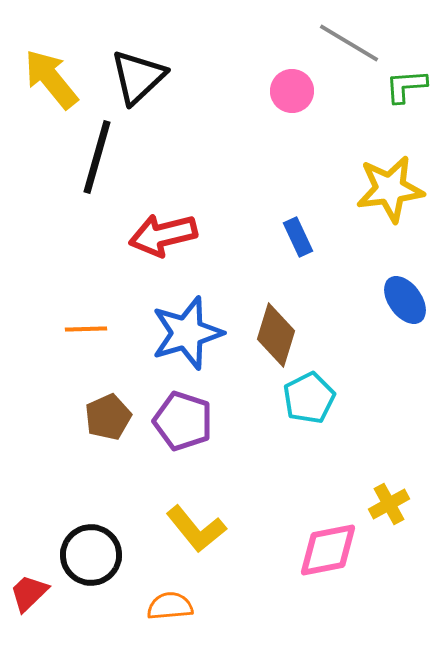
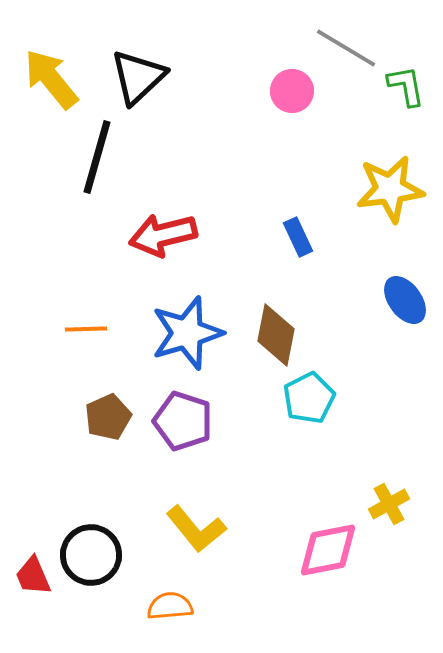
gray line: moved 3 px left, 5 px down
green L-shape: rotated 84 degrees clockwise
brown diamond: rotated 6 degrees counterclockwise
red trapezoid: moved 4 px right, 17 px up; rotated 69 degrees counterclockwise
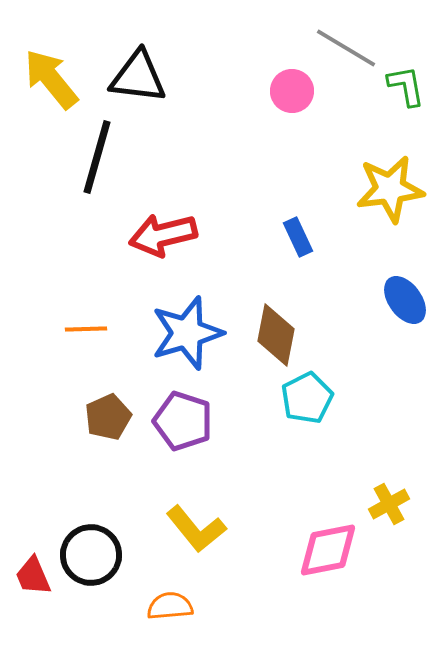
black triangle: rotated 50 degrees clockwise
cyan pentagon: moved 2 px left
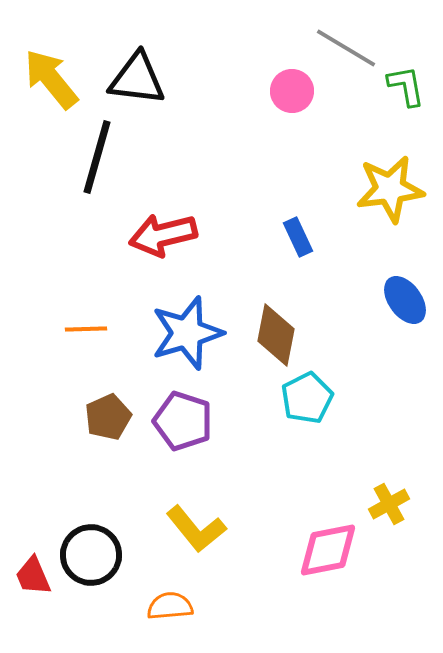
black triangle: moved 1 px left, 2 px down
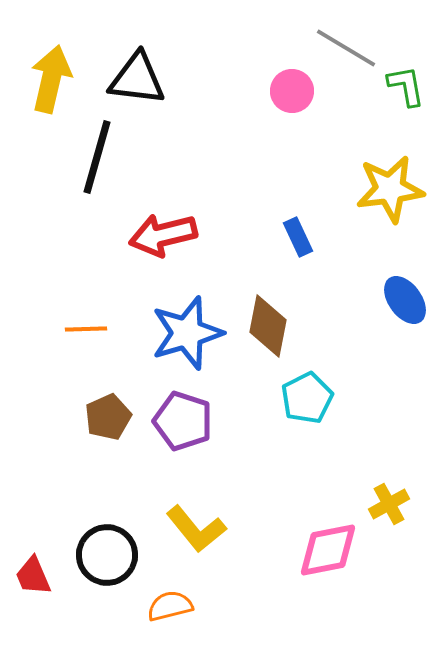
yellow arrow: rotated 52 degrees clockwise
brown diamond: moved 8 px left, 9 px up
black circle: moved 16 px right
orange semicircle: rotated 9 degrees counterclockwise
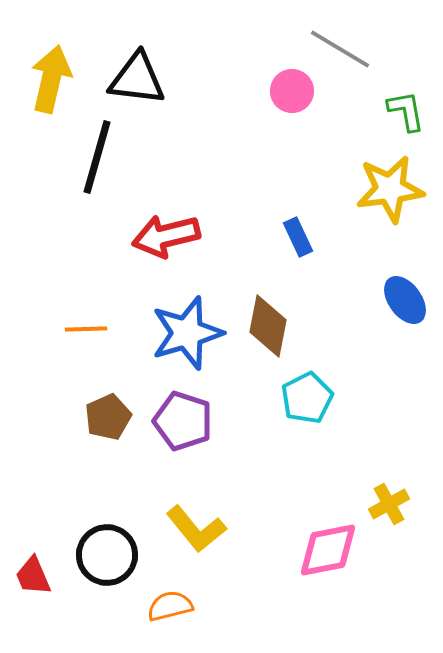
gray line: moved 6 px left, 1 px down
green L-shape: moved 25 px down
red arrow: moved 3 px right, 1 px down
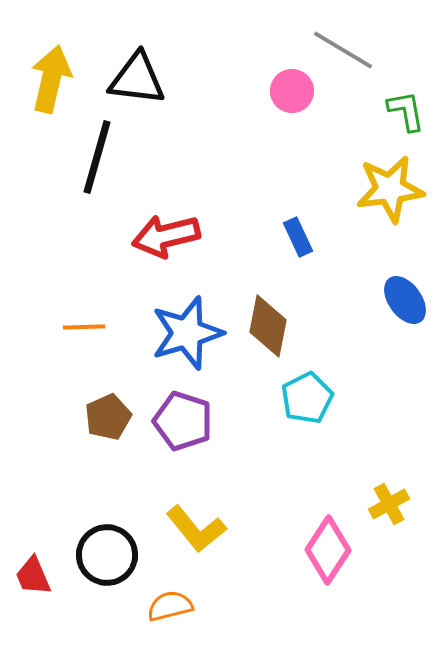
gray line: moved 3 px right, 1 px down
orange line: moved 2 px left, 2 px up
pink diamond: rotated 46 degrees counterclockwise
